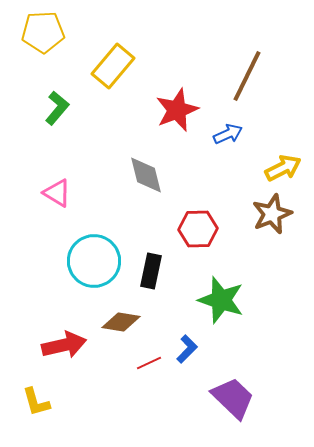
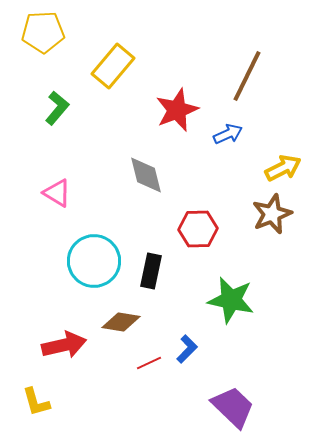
green star: moved 10 px right; rotated 6 degrees counterclockwise
purple trapezoid: moved 9 px down
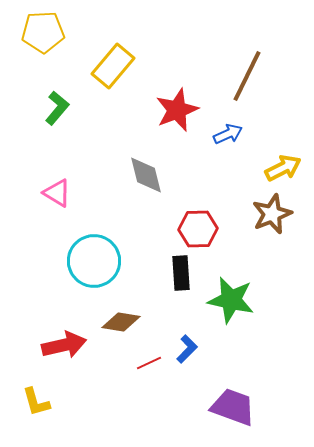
black rectangle: moved 30 px right, 2 px down; rotated 16 degrees counterclockwise
purple trapezoid: rotated 24 degrees counterclockwise
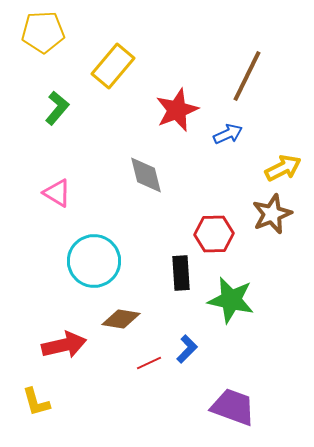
red hexagon: moved 16 px right, 5 px down
brown diamond: moved 3 px up
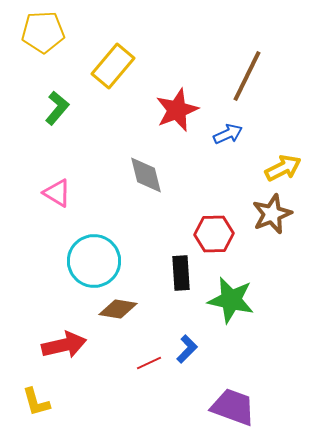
brown diamond: moved 3 px left, 10 px up
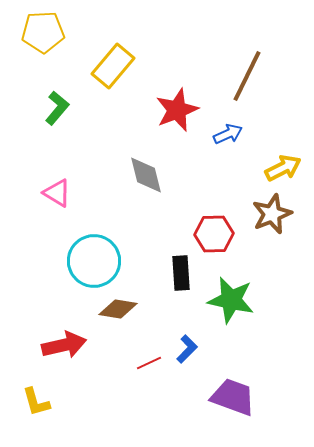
purple trapezoid: moved 10 px up
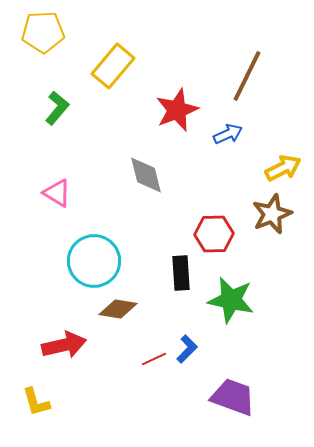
red line: moved 5 px right, 4 px up
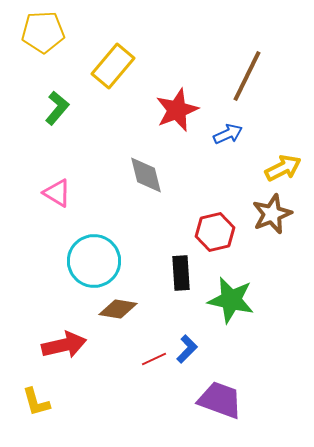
red hexagon: moved 1 px right, 2 px up; rotated 12 degrees counterclockwise
purple trapezoid: moved 13 px left, 3 px down
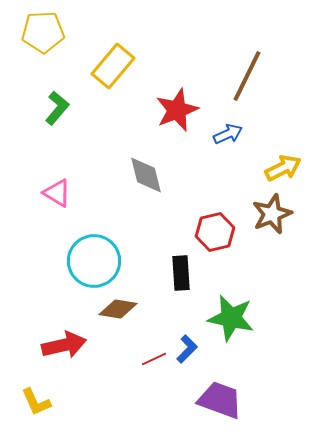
green star: moved 18 px down
yellow L-shape: rotated 8 degrees counterclockwise
